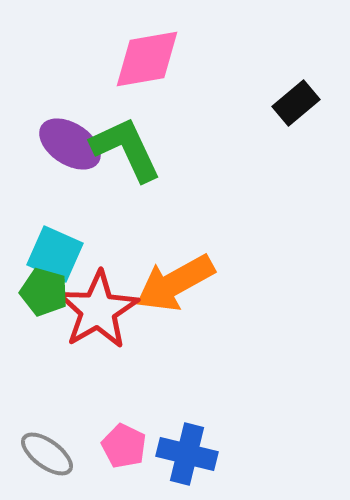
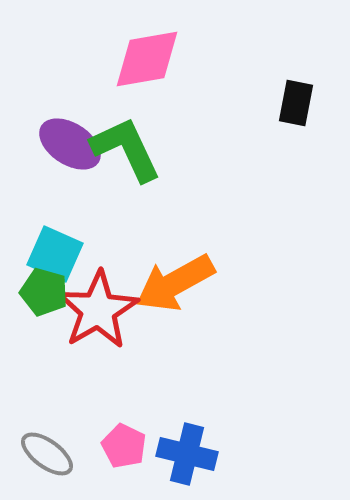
black rectangle: rotated 39 degrees counterclockwise
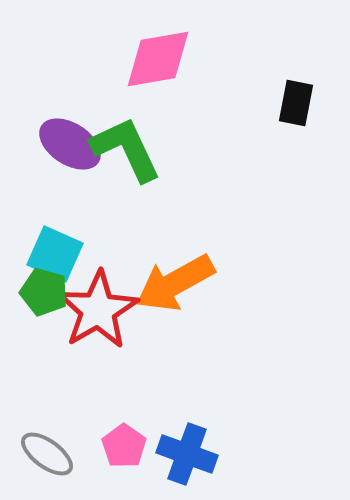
pink diamond: moved 11 px right
pink pentagon: rotated 9 degrees clockwise
blue cross: rotated 6 degrees clockwise
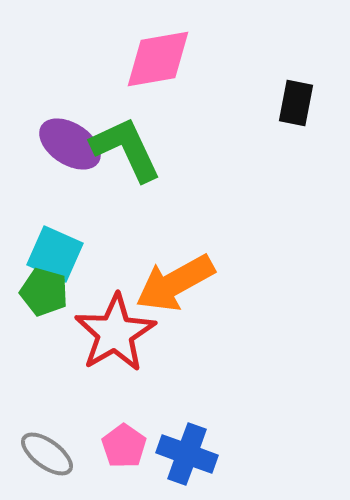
red star: moved 17 px right, 23 px down
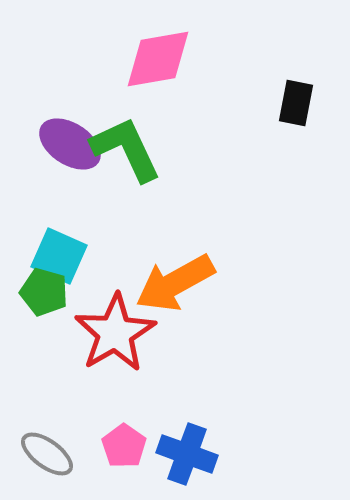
cyan square: moved 4 px right, 2 px down
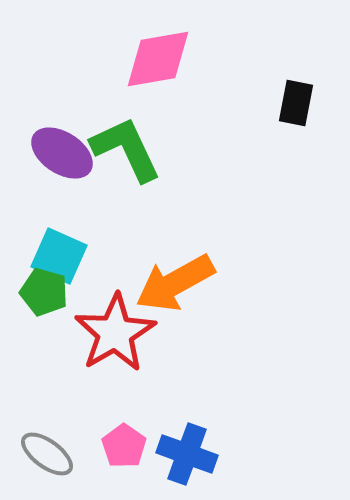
purple ellipse: moved 8 px left, 9 px down
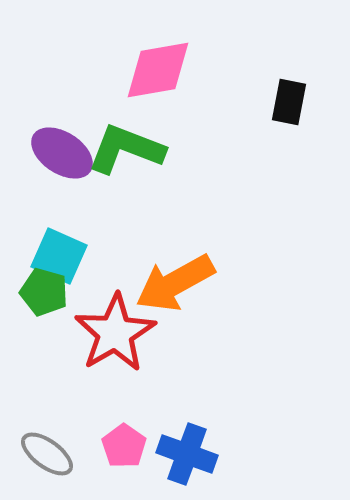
pink diamond: moved 11 px down
black rectangle: moved 7 px left, 1 px up
green L-shape: rotated 44 degrees counterclockwise
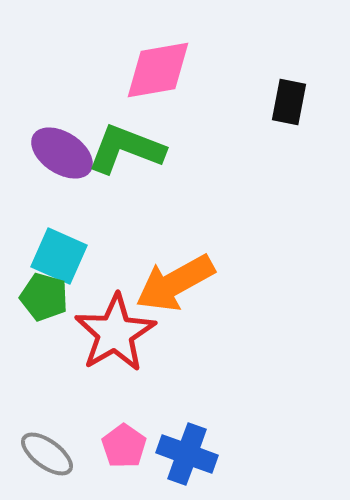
green pentagon: moved 5 px down
